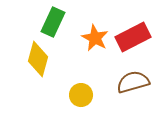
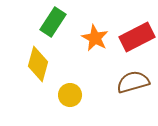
green rectangle: rotated 8 degrees clockwise
red rectangle: moved 4 px right
yellow diamond: moved 5 px down
yellow circle: moved 11 px left
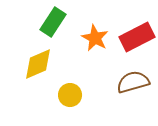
yellow diamond: rotated 52 degrees clockwise
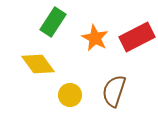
yellow diamond: rotated 76 degrees clockwise
brown semicircle: moved 19 px left, 9 px down; rotated 56 degrees counterclockwise
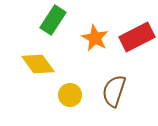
green rectangle: moved 2 px up
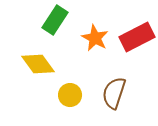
green rectangle: moved 2 px right
brown semicircle: moved 2 px down
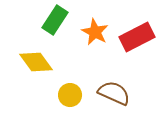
orange star: moved 6 px up
yellow diamond: moved 2 px left, 2 px up
brown semicircle: rotated 96 degrees clockwise
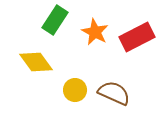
yellow circle: moved 5 px right, 5 px up
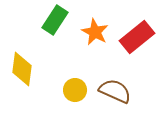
red rectangle: rotated 12 degrees counterclockwise
yellow diamond: moved 14 px left, 7 px down; rotated 44 degrees clockwise
brown semicircle: moved 1 px right, 2 px up
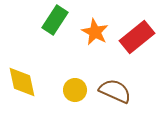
yellow diamond: moved 13 px down; rotated 20 degrees counterclockwise
